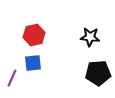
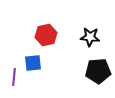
red hexagon: moved 12 px right
black pentagon: moved 2 px up
purple line: moved 2 px right, 1 px up; rotated 18 degrees counterclockwise
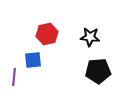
red hexagon: moved 1 px right, 1 px up
blue square: moved 3 px up
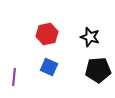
black star: rotated 12 degrees clockwise
blue square: moved 16 px right, 7 px down; rotated 30 degrees clockwise
black pentagon: moved 1 px up
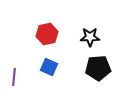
black star: rotated 18 degrees counterclockwise
black pentagon: moved 2 px up
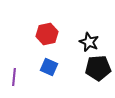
black star: moved 1 px left, 5 px down; rotated 24 degrees clockwise
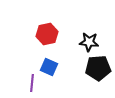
black star: rotated 18 degrees counterclockwise
purple line: moved 18 px right, 6 px down
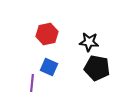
black pentagon: moved 1 px left; rotated 15 degrees clockwise
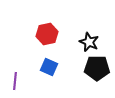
black star: rotated 18 degrees clockwise
black pentagon: rotated 10 degrees counterclockwise
purple line: moved 17 px left, 2 px up
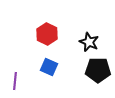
red hexagon: rotated 20 degrees counterclockwise
black pentagon: moved 1 px right, 2 px down
